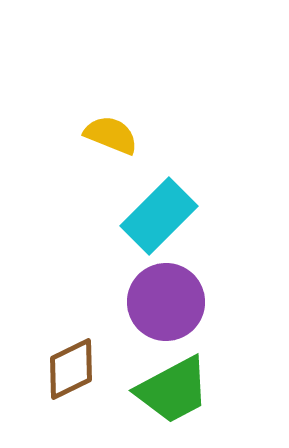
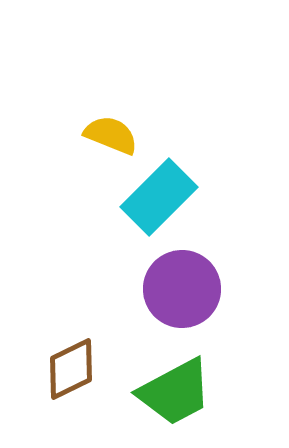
cyan rectangle: moved 19 px up
purple circle: moved 16 px right, 13 px up
green trapezoid: moved 2 px right, 2 px down
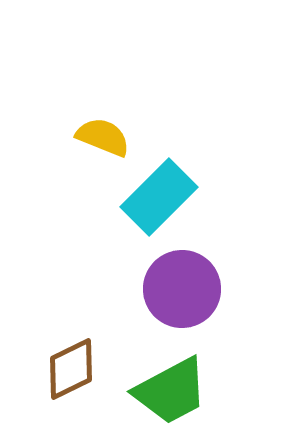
yellow semicircle: moved 8 px left, 2 px down
green trapezoid: moved 4 px left, 1 px up
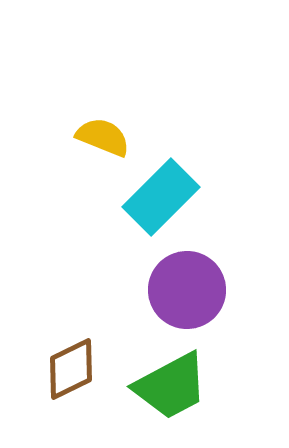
cyan rectangle: moved 2 px right
purple circle: moved 5 px right, 1 px down
green trapezoid: moved 5 px up
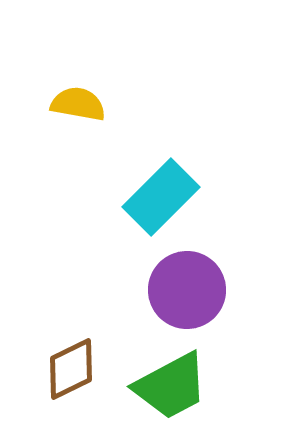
yellow semicircle: moved 25 px left, 33 px up; rotated 12 degrees counterclockwise
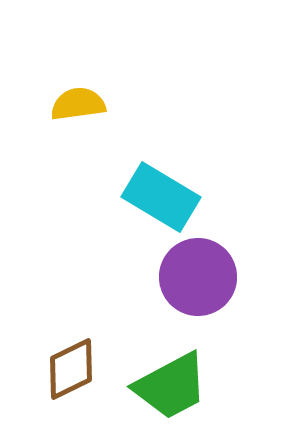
yellow semicircle: rotated 18 degrees counterclockwise
cyan rectangle: rotated 76 degrees clockwise
purple circle: moved 11 px right, 13 px up
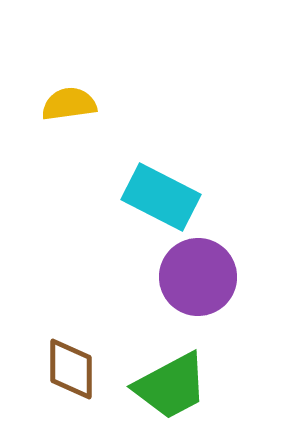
yellow semicircle: moved 9 px left
cyan rectangle: rotated 4 degrees counterclockwise
brown diamond: rotated 64 degrees counterclockwise
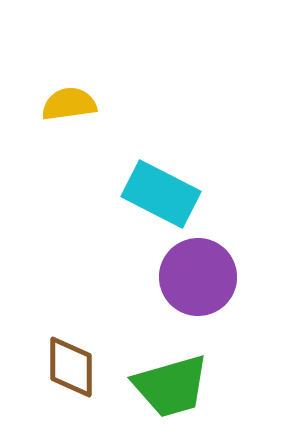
cyan rectangle: moved 3 px up
brown diamond: moved 2 px up
green trapezoid: rotated 12 degrees clockwise
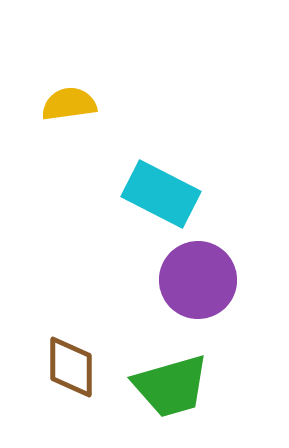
purple circle: moved 3 px down
